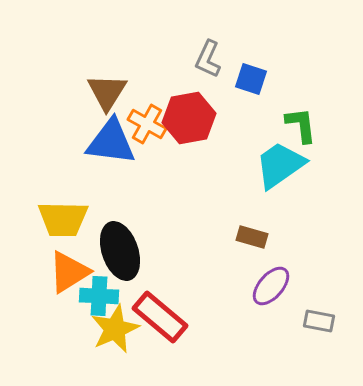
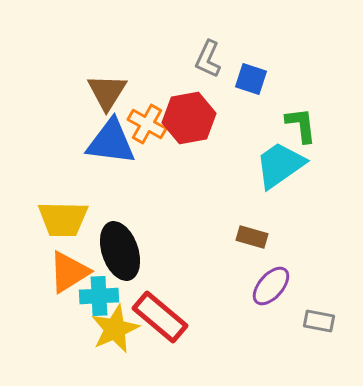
cyan cross: rotated 6 degrees counterclockwise
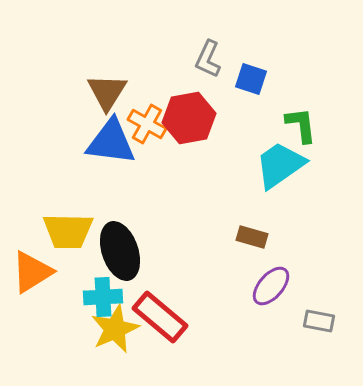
yellow trapezoid: moved 5 px right, 12 px down
orange triangle: moved 37 px left
cyan cross: moved 4 px right, 1 px down
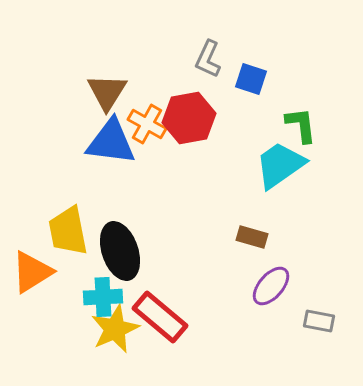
yellow trapezoid: rotated 78 degrees clockwise
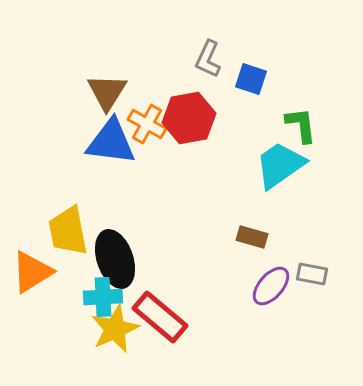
black ellipse: moved 5 px left, 8 px down
gray rectangle: moved 7 px left, 47 px up
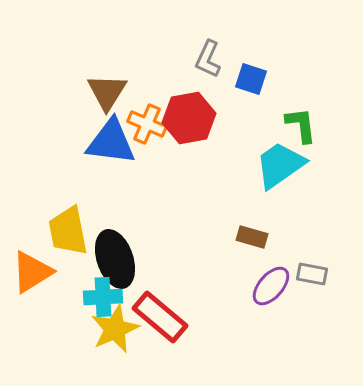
orange cross: rotated 6 degrees counterclockwise
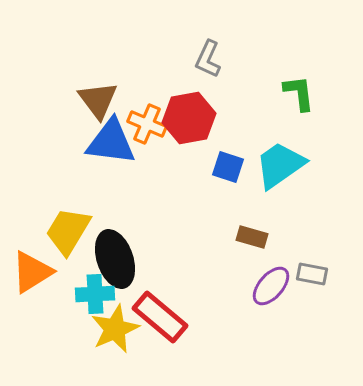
blue square: moved 23 px left, 88 px down
brown triangle: moved 9 px left, 8 px down; rotated 9 degrees counterclockwise
green L-shape: moved 2 px left, 32 px up
yellow trapezoid: rotated 42 degrees clockwise
cyan cross: moved 8 px left, 3 px up
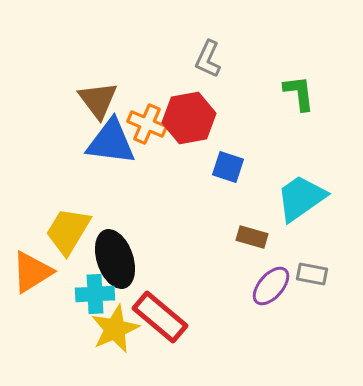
cyan trapezoid: moved 21 px right, 33 px down
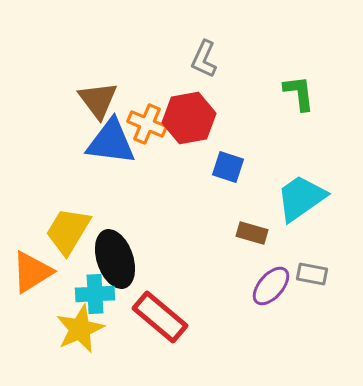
gray L-shape: moved 4 px left
brown rectangle: moved 4 px up
yellow star: moved 35 px left
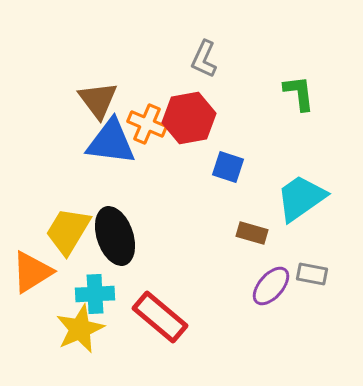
black ellipse: moved 23 px up
